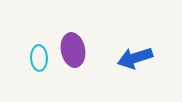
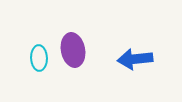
blue arrow: moved 1 px down; rotated 12 degrees clockwise
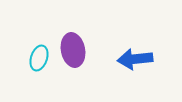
cyan ellipse: rotated 20 degrees clockwise
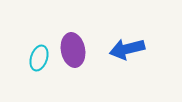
blue arrow: moved 8 px left, 10 px up; rotated 8 degrees counterclockwise
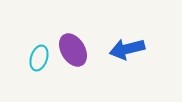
purple ellipse: rotated 20 degrees counterclockwise
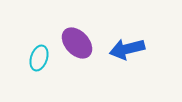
purple ellipse: moved 4 px right, 7 px up; rotated 12 degrees counterclockwise
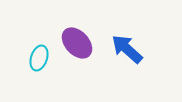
blue arrow: rotated 56 degrees clockwise
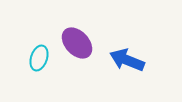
blue arrow: moved 11 px down; rotated 20 degrees counterclockwise
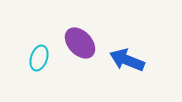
purple ellipse: moved 3 px right
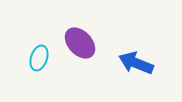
blue arrow: moved 9 px right, 3 px down
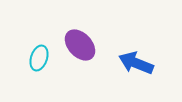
purple ellipse: moved 2 px down
